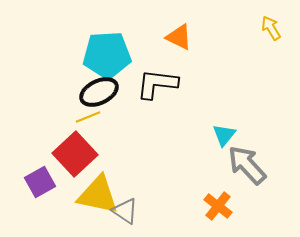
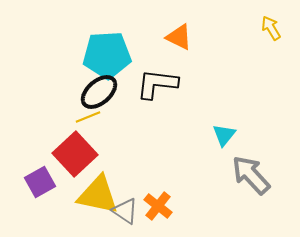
black ellipse: rotated 15 degrees counterclockwise
gray arrow: moved 4 px right, 10 px down
orange cross: moved 60 px left
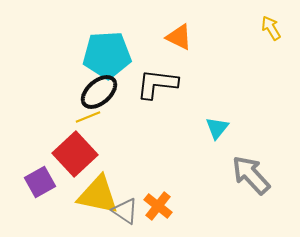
cyan triangle: moved 7 px left, 7 px up
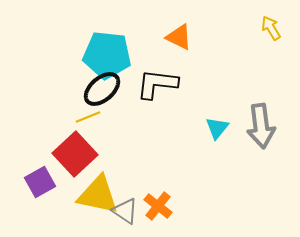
cyan pentagon: rotated 9 degrees clockwise
black ellipse: moved 3 px right, 3 px up
gray arrow: moved 10 px right, 49 px up; rotated 144 degrees counterclockwise
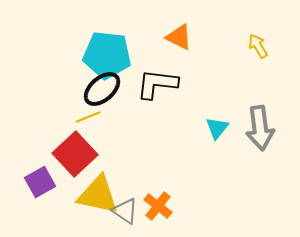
yellow arrow: moved 13 px left, 18 px down
gray arrow: moved 1 px left, 2 px down
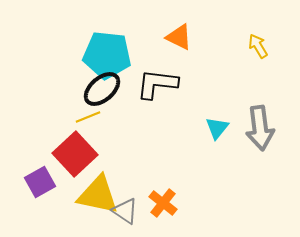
orange cross: moved 5 px right, 3 px up
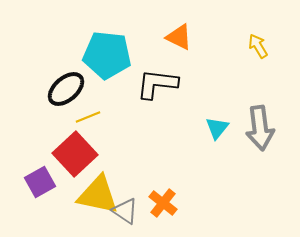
black ellipse: moved 36 px left
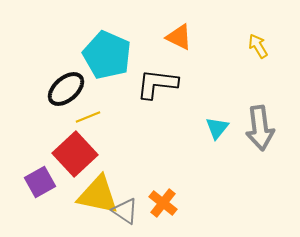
cyan pentagon: rotated 18 degrees clockwise
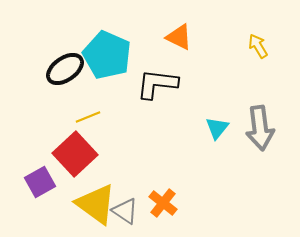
black ellipse: moved 1 px left, 20 px up; rotated 6 degrees clockwise
yellow triangle: moved 2 px left, 9 px down; rotated 24 degrees clockwise
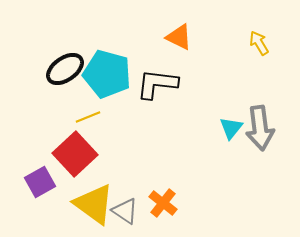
yellow arrow: moved 1 px right, 3 px up
cyan pentagon: moved 19 px down; rotated 9 degrees counterclockwise
cyan triangle: moved 14 px right
yellow triangle: moved 2 px left
